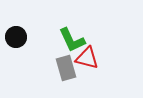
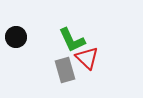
red triangle: rotated 30 degrees clockwise
gray rectangle: moved 1 px left, 2 px down
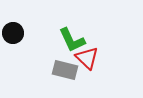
black circle: moved 3 px left, 4 px up
gray rectangle: rotated 60 degrees counterclockwise
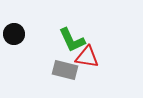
black circle: moved 1 px right, 1 px down
red triangle: moved 1 px up; rotated 35 degrees counterclockwise
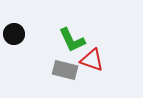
red triangle: moved 5 px right, 3 px down; rotated 10 degrees clockwise
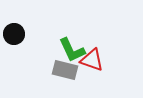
green L-shape: moved 10 px down
